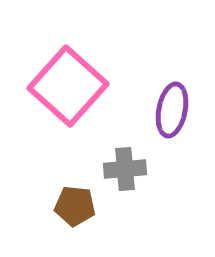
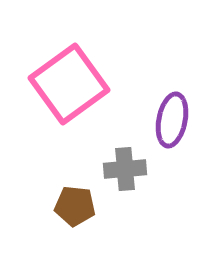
pink square: moved 1 px right, 2 px up; rotated 12 degrees clockwise
purple ellipse: moved 10 px down
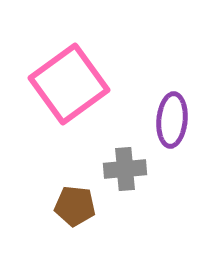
purple ellipse: rotated 6 degrees counterclockwise
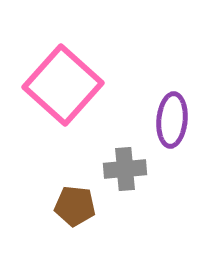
pink square: moved 6 px left, 1 px down; rotated 12 degrees counterclockwise
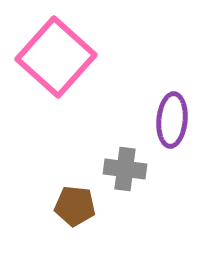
pink square: moved 7 px left, 28 px up
gray cross: rotated 12 degrees clockwise
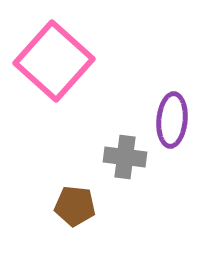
pink square: moved 2 px left, 4 px down
gray cross: moved 12 px up
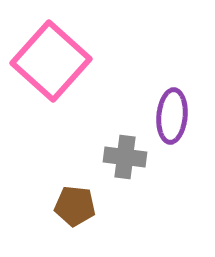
pink square: moved 3 px left
purple ellipse: moved 4 px up
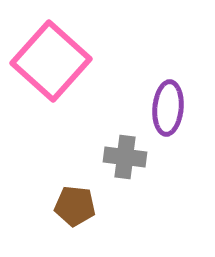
purple ellipse: moved 4 px left, 8 px up
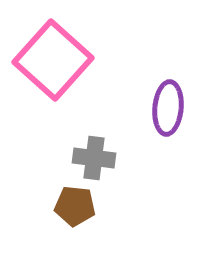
pink square: moved 2 px right, 1 px up
gray cross: moved 31 px left, 1 px down
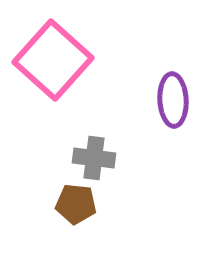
purple ellipse: moved 5 px right, 8 px up; rotated 8 degrees counterclockwise
brown pentagon: moved 1 px right, 2 px up
